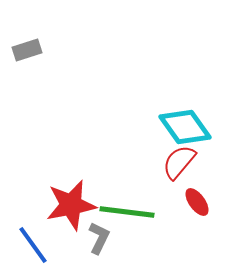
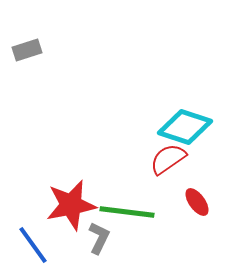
cyan diamond: rotated 36 degrees counterclockwise
red semicircle: moved 11 px left, 3 px up; rotated 15 degrees clockwise
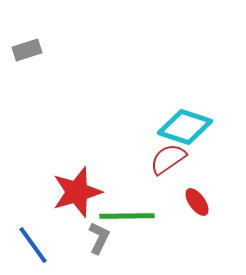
red star: moved 6 px right, 13 px up; rotated 6 degrees counterclockwise
green line: moved 4 px down; rotated 8 degrees counterclockwise
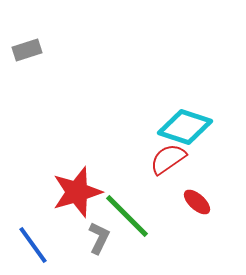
red ellipse: rotated 12 degrees counterclockwise
green line: rotated 46 degrees clockwise
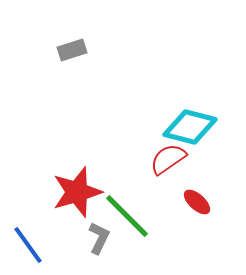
gray rectangle: moved 45 px right
cyan diamond: moved 5 px right; rotated 4 degrees counterclockwise
blue line: moved 5 px left
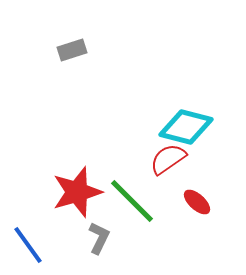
cyan diamond: moved 4 px left
green line: moved 5 px right, 15 px up
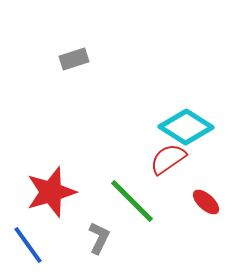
gray rectangle: moved 2 px right, 9 px down
cyan diamond: rotated 18 degrees clockwise
red star: moved 26 px left
red ellipse: moved 9 px right
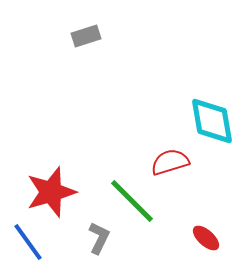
gray rectangle: moved 12 px right, 23 px up
cyan diamond: moved 26 px right, 6 px up; rotated 48 degrees clockwise
red semicircle: moved 2 px right, 3 px down; rotated 18 degrees clockwise
red ellipse: moved 36 px down
blue line: moved 3 px up
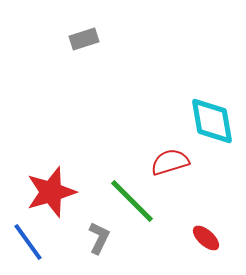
gray rectangle: moved 2 px left, 3 px down
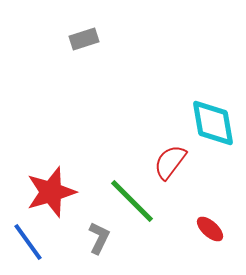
cyan diamond: moved 1 px right, 2 px down
red semicircle: rotated 36 degrees counterclockwise
red ellipse: moved 4 px right, 9 px up
